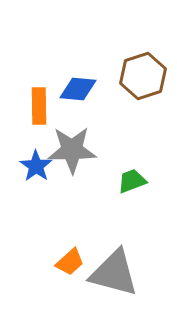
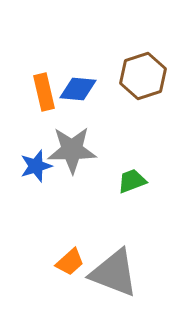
orange rectangle: moved 5 px right, 14 px up; rotated 12 degrees counterclockwise
blue star: rotated 20 degrees clockwise
gray triangle: rotated 6 degrees clockwise
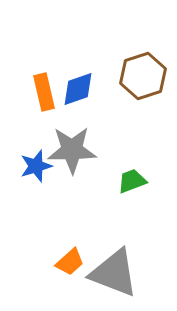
blue diamond: rotated 24 degrees counterclockwise
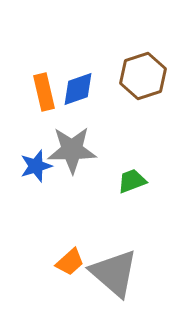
gray triangle: rotated 20 degrees clockwise
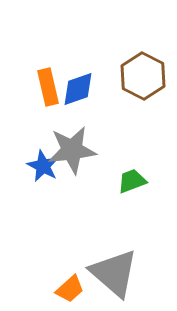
brown hexagon: rotated 15 degrees counterclockwise
orange rectangle: moved 4 px right, 5 px up
gray star: rotated 6 degrees counterclockwise
blue star: moved 7 px right; rotated 28 degrees counterclockwise
orange trapezoid: moved 27 px down
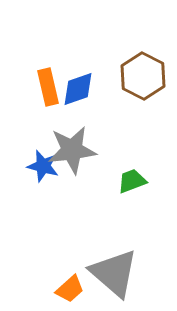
blue star: rotated 12 degrees counterclockwise
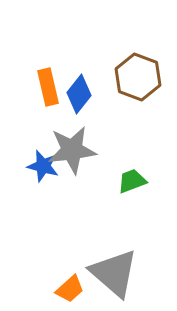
brown hexagon: moved 5 px left, 1 px down; rotated 6 degrees counterclockwise
blue diamond: moved 1 px right, 5 px down; rotated 33 degrees counterclockwise
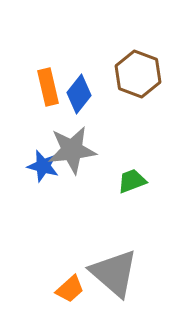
brown hexagon: moved 3 px up
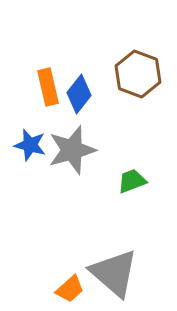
gray star: rotated 9 degrees counterclockwise
blue star: moved 13 px left, 21 px up
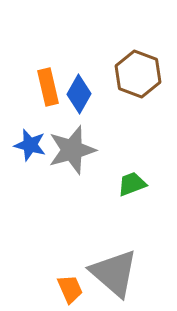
blue diamond: rotated 9 degrees counterclockwise
green trapezoid: moved 3 px down
orange trapezoid: rotated 72 degrees counterclockwise
